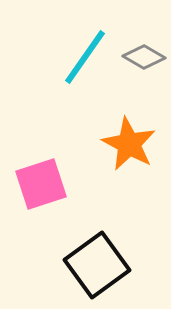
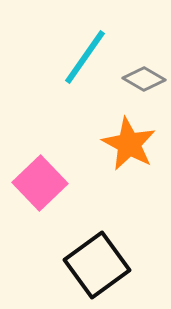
gray diamond: moved 22 px down
pink square: moved 1 px left, 1 px up; rotated 26 degrees counterclockwise
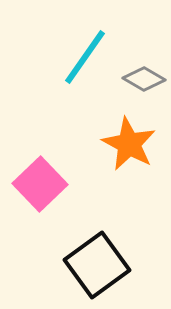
pink square: moved 1 px down
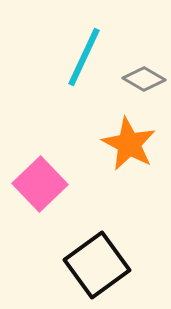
cyan line: moved 1 px left; rotated 10 degrees counterclockwise
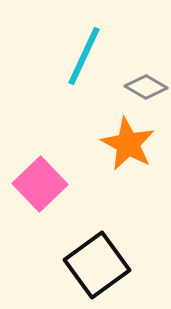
cyan line: moved 1 px up
gray diamond: moved 2 px right, 8 px down
orange star: moved 1 px left
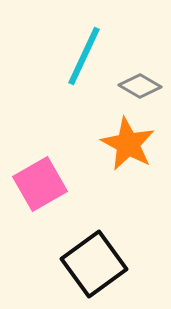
gray diamond: moved 6 px left, 1 px up
pink square: rotated 14 degrees clockwise
black square: moved 3 px left, 1 px up
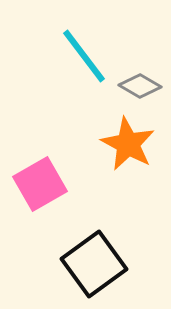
cyan line: rotated 62 degrees counterclockwise
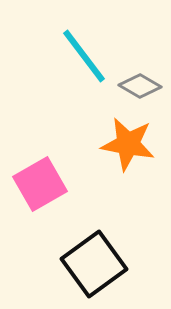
orange star: rotated 18 degrees counterclockwise
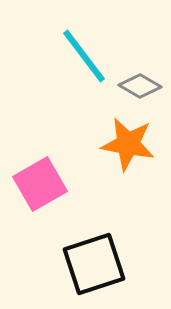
black square: rotated 18 degrees clockwise
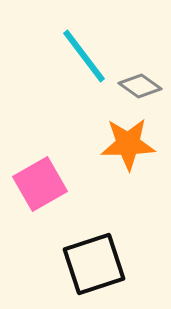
gray diamond: rotated 6 degrees clockwise
orange star: rotated 12 degrees counterclockwise
